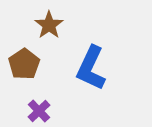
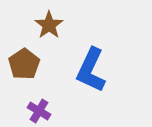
blue L-shape: moved 2 px down
purple cross: rotated 15 degrees counterclockwise
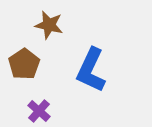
brown star: rotated 24 degrees counterclockwise
purple cross: rotated 10 degrees clockwise
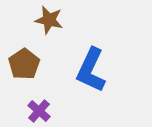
brown star: moved 5 px up
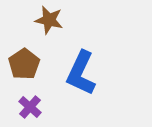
blue L-shape: moved 10 px left, 3 px down
purple cross: moved 9 px left, 4 px up
